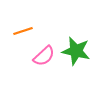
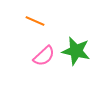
orange line: moved 12 px right, 10 px up; rotated 42 degrees clockwise
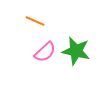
pink semicircle: moved 1 px right, 4 px up
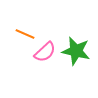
orange line: moved 10 px left, 13 px down
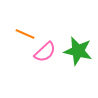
green star: moved 2 px right
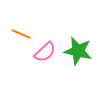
orange line: moved 4 px left
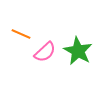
green star: rotated 16 degrees clockwise
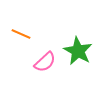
pink semicircle: moved 10 px down
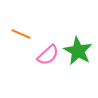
pink semicircle: moved 3 px right, 7 px up
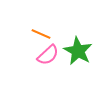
orange line: moved 20 px right
